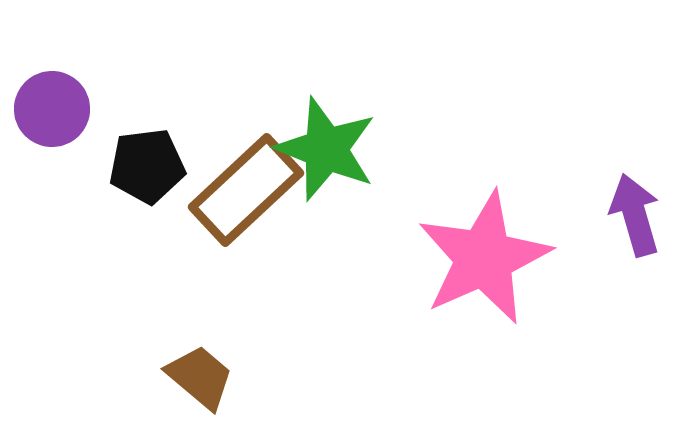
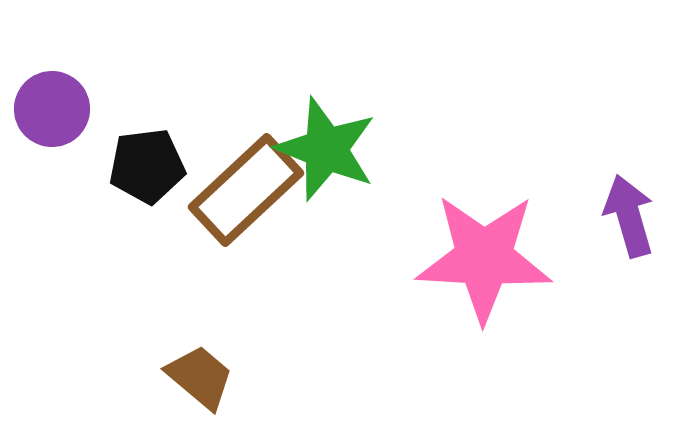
purple arrow: moved 6 px left, 1 px down
pink star: rotated 27 degrees clockwise
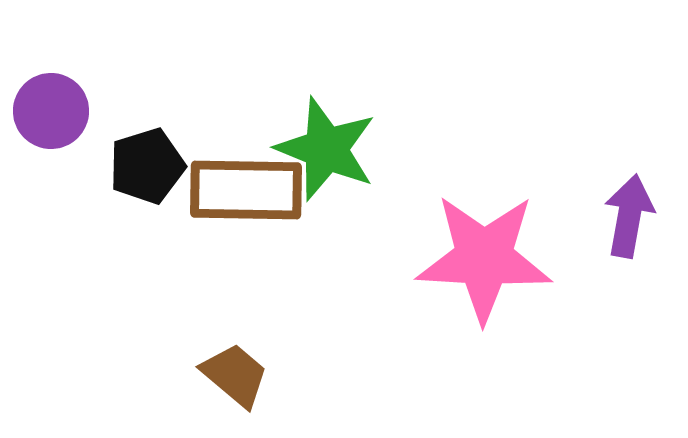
purple circle: moved 1 px left, 2 px down
black pentagon: rotated 10 degrees counterclockwise
brown rectangle: rotated 44 degrees clockwise
purple arrow: rotated 26 degrees clockwise
brown trapezoid: moved 35 px right, 2 px up
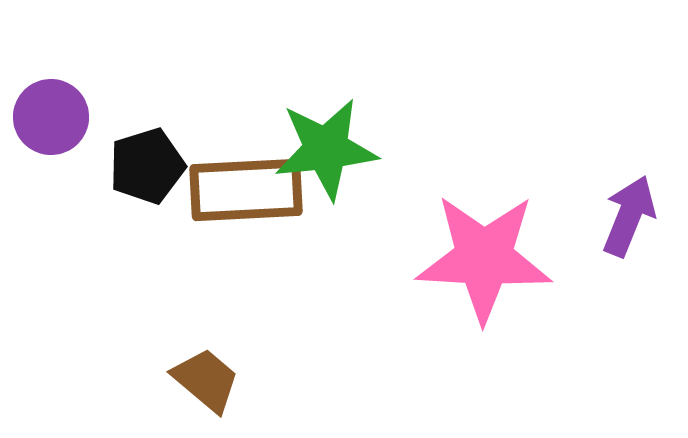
purple circle: moved 6 px down
green star: rotated 28 degrees counterclockwise
brown rectangle: rotated 4 degrees counterclockwise
purple arrow: rotated 12 degrees clockwise
brown trapezoid: moved 29 px left, 5 px down
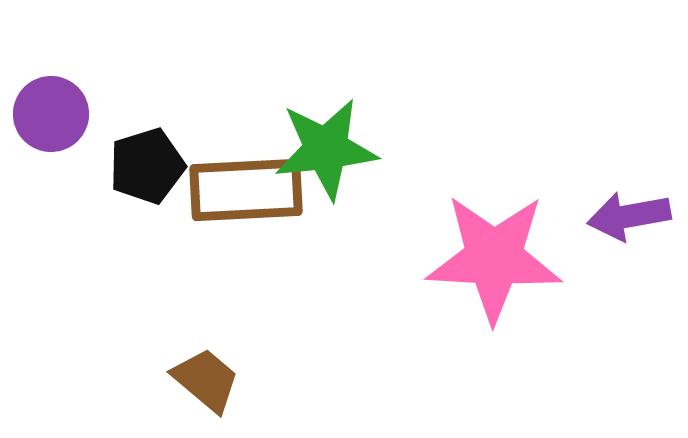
purple circle: moved 3 px up
purple arrow: rotated 122 degrees counterclockwise
pink star: moved 10 px right
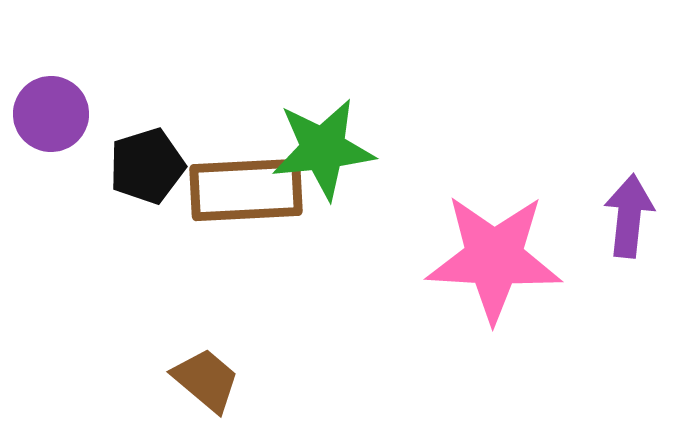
green star: moved 3 px left
purple arrow: rotated 106 degrees clockwise
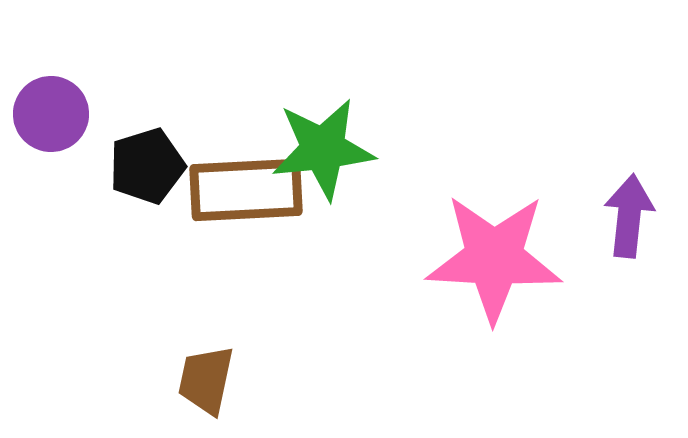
brown trapezoid: rotated 118 degrees counterclockwise
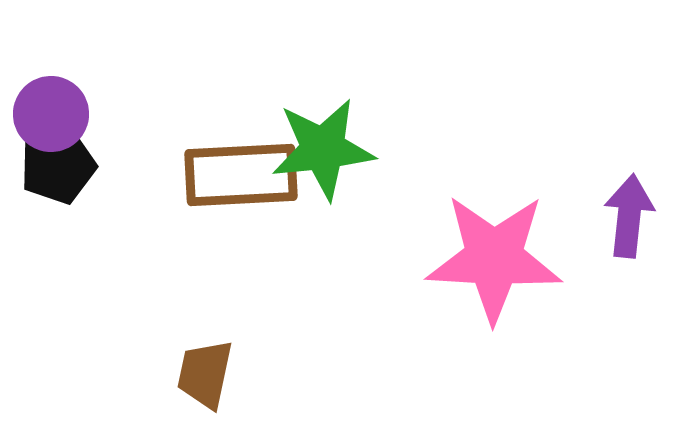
black pentagon: moved 89 px left
brown rectangle: moved 5 px left, 15 px up
brown trapezoid: moved 1 px left, 6 px up
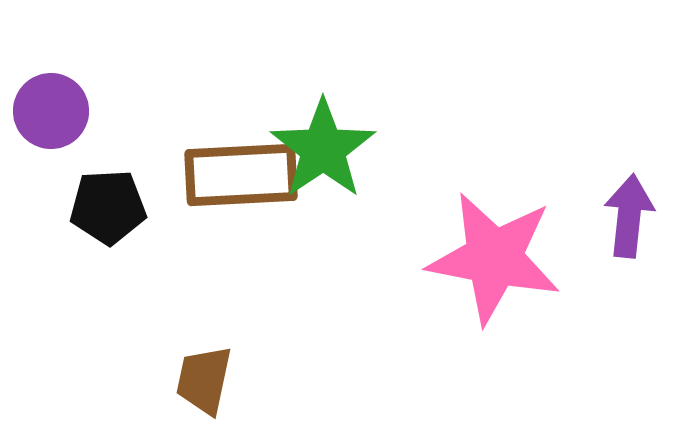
purple circle: moved 3 px up
green star: rotated 28 degrees counterclockwise
black pentagon: moved 50 px right, 41 px down; rotated 14 degrees clockwise
pink star: rotated 8 degrees clockwise
brown trapezoid: moved 1 px left, 6 px down
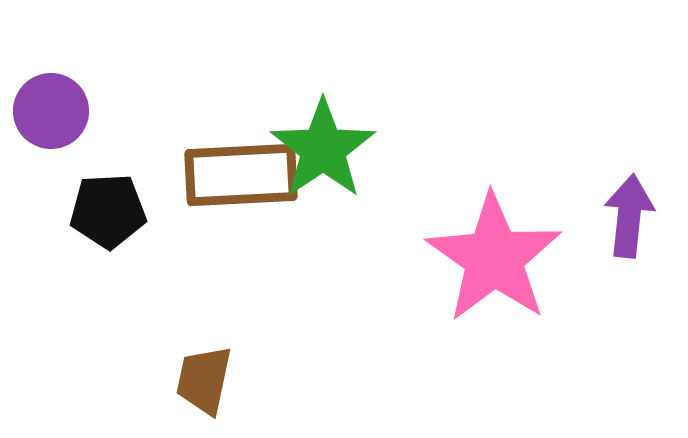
black pentagon: moved 4 px down
pink star: rotated 24 degrees clockwise
